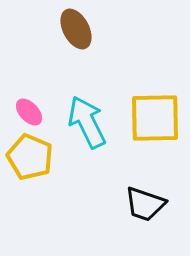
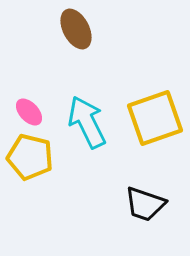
yellow square: rotated 18 degrees counterclockwise
yellow pentagon: rotated 9 degrees counterclockwise
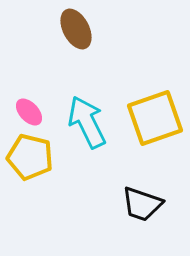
black trapezoid: moved 3 px left
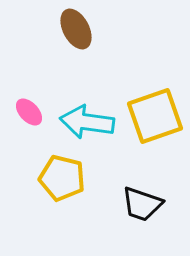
yellow square: moved 2 px up
cyan arrow: rotated 56 degrees counterclockwise
yellow pentagon: moved 32 px right, 21 px down
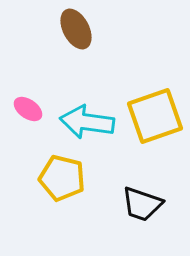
pink ellipse: moved 1 px left, 3 px up; rotated 12 degrees counterclockwise
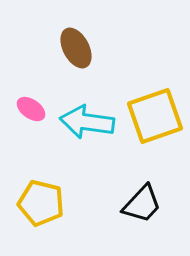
brown ellipse: moved 19 px down
pink ellipse: moved 3 px right
yellow pentagon: moved 21 px left, 25 px down
black trapezoid: rotated 66 degrees counterclockwise
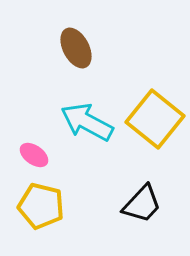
pink ellipse: moved 3 px right, 46 px down
yellow square: moved 3 px down; rotated 32 degrees counterclockwise
cyan arrow: rotated 20 degrees clockwise
yellow pentagon: moved 3 px down
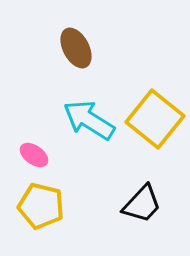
cyan arrow: moved 2 px right, 2 px up; rotated 4 degrees clockwise
